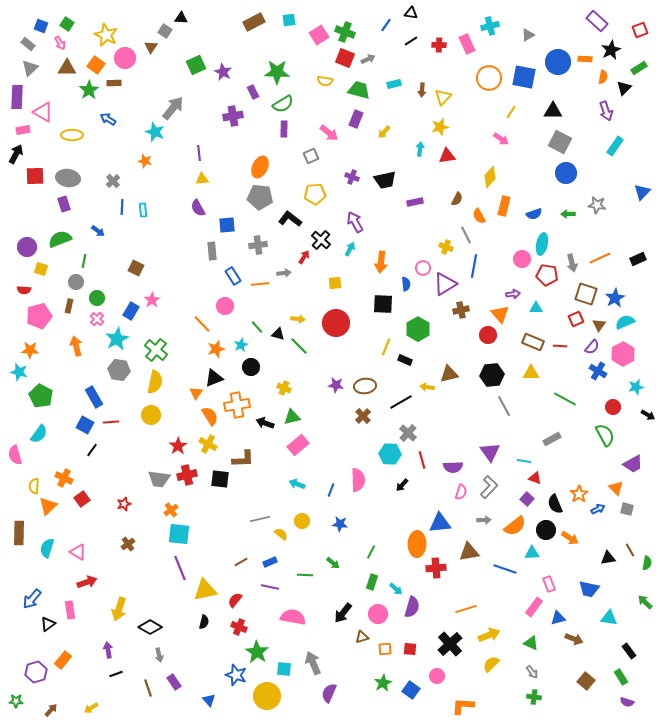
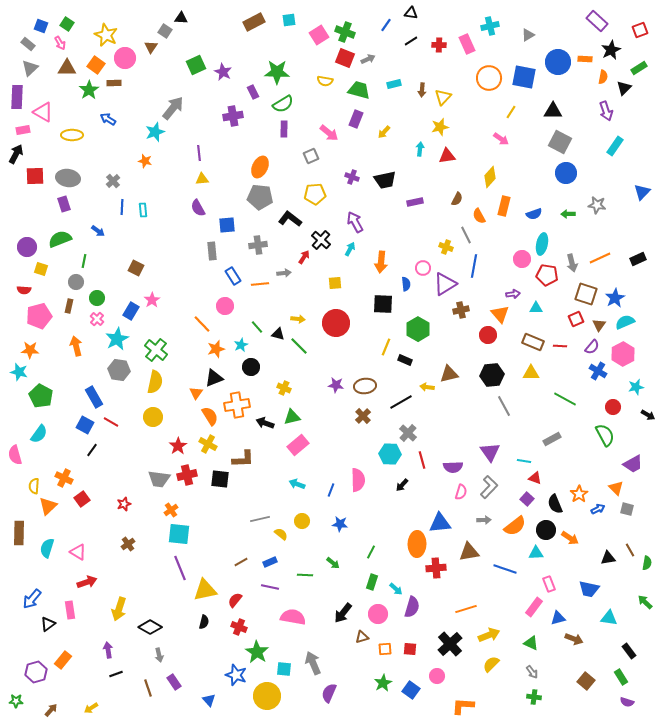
cyan star at (155, 132): rotated 30 degrees clockwise
yellow circle at (151, 415): moved 2 px right, 2 px down
red line at (111, 422): rotated 35 degrees clockwise
cyan triangle at (532, 553): moved 4 px right
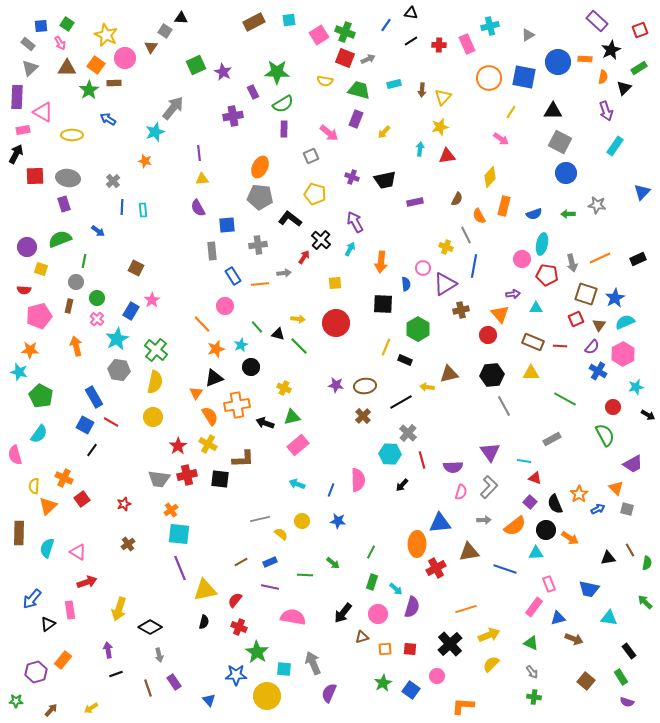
blue square at (41, 26): rotated 24 degrees counterclockwise
yellow pentagon at (315, 194): rotated 20 degrees clockwise
purple square at (527, 499): moved 3 px right, 3 px down
blue star at (340, 524): moved 2 px left, 3 px up
red cross at (436, 568): rotated 24 degrees counterclockwise
blue star at (236, 675): rotated 20 degrees counterclockwise
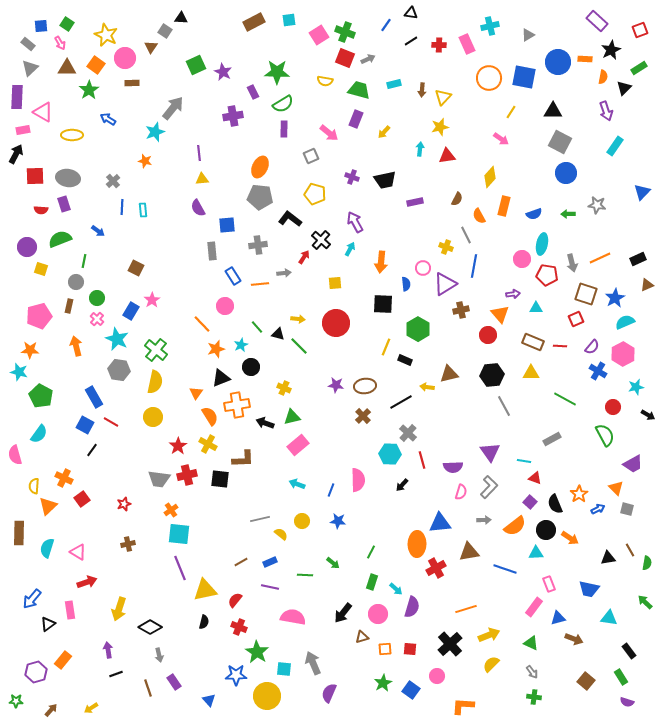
brown rectangle at (114, 83): moved 18 px right
red semicircle at (24, 290): moved 17 px right, 80 px up
brown triangle at (599, 325): moved 48 px right, 40 px up; rotated 32 degrees clockwise
cyan star at (117, 339): rotated 20 degrees counterclockwise
black triangle at (214, 378): moved 7 px right
brown cross at (128, 544): rotated 24 degrees clockwise
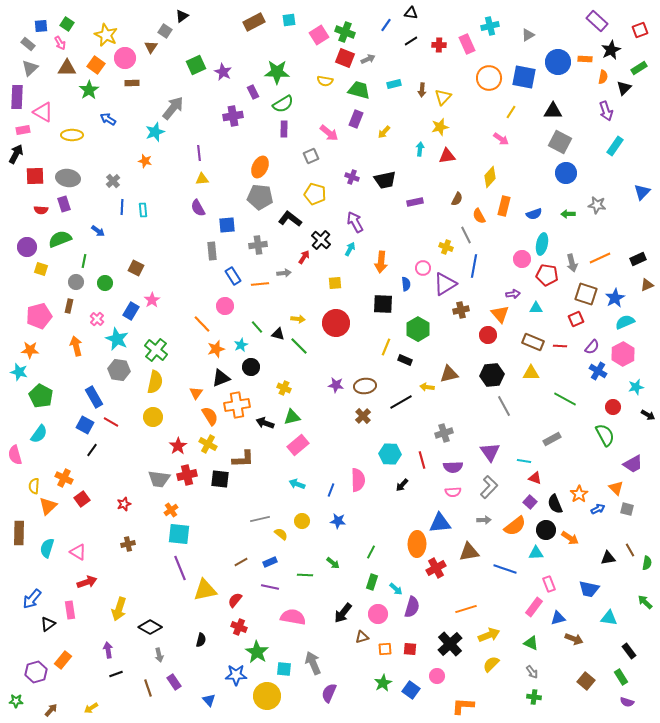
black triangle at (181, 18): moved 1 px right, 2 px up; rotated 40 degrees counterclockwise
green circle at (97, 298): moved 8 px right, 15 px up
gray cross at (408, 433): moved 36 px right; rotated 30 degrees clockwise
pink semicircle at (461, 492): moved 8 px left; rotated 70 degrees clockwise
black semicircle at (204, 622): moved 3 px left, 18 px down
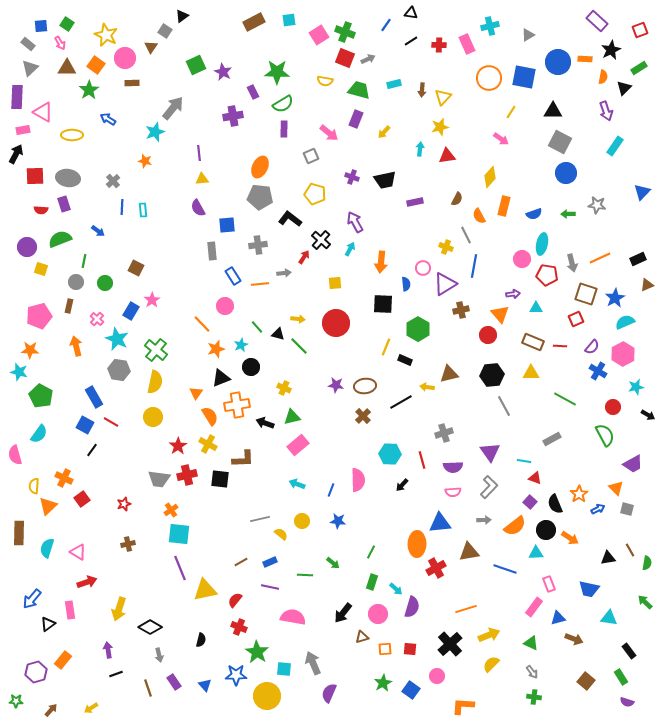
blue triangle at (209, 700): moved 4 px left, 15 px up
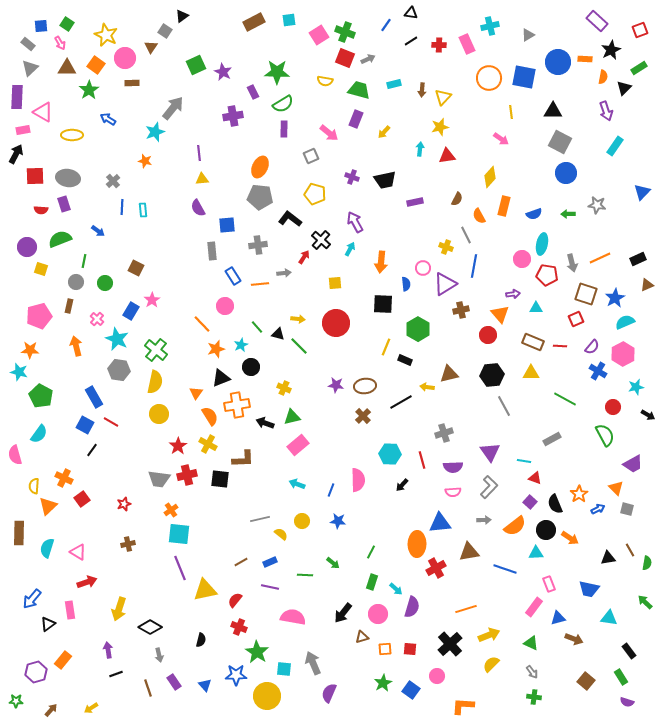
yellow line at (511, 112): rotated 40 degrees counterclockwise
yellow circle at (153, 417): moved 6 px right, 3 px up
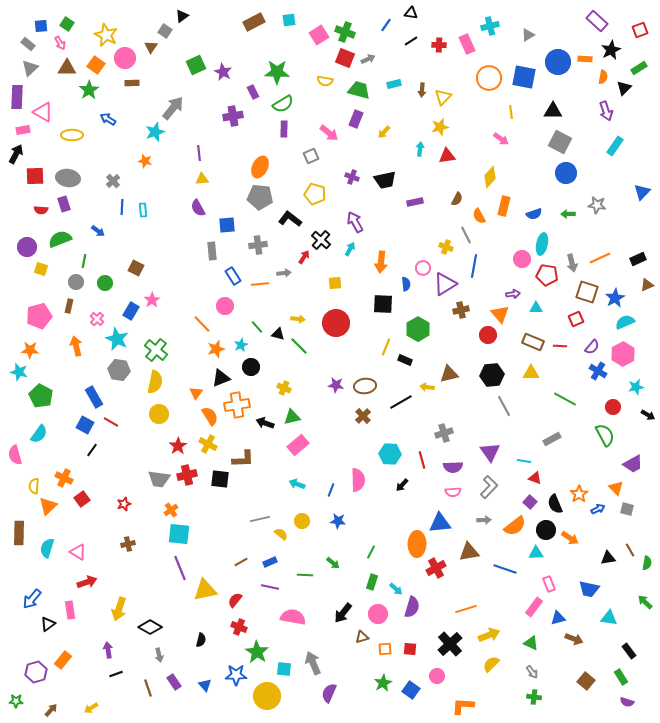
brown square at (586, 294): moved 1 px right, 2 px up
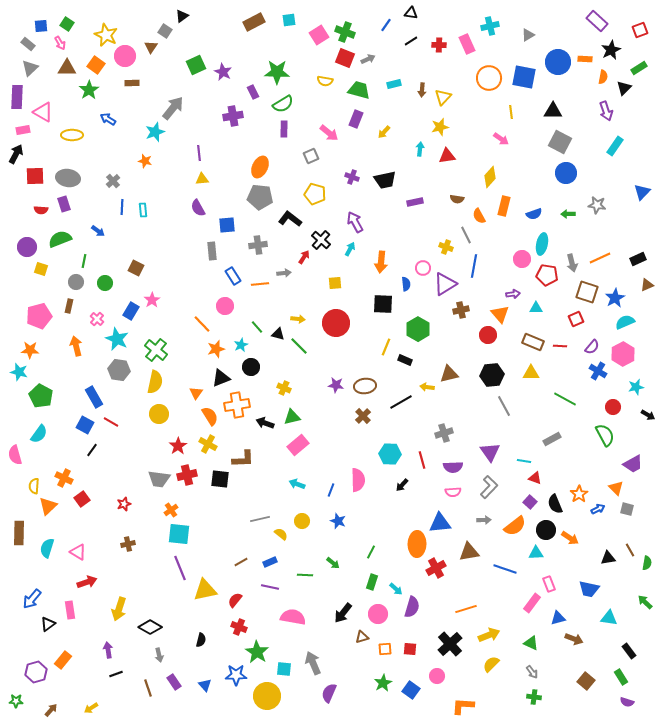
pink circle at (125, 58): moved 2 px up
brown semicircle at (457, 199): rotated 72 degrees clockwise
blue star at (338, 521): rotated 14 degrees clockwise
pink rectangle at (534, 607): moved 2 px left, 4 px up
